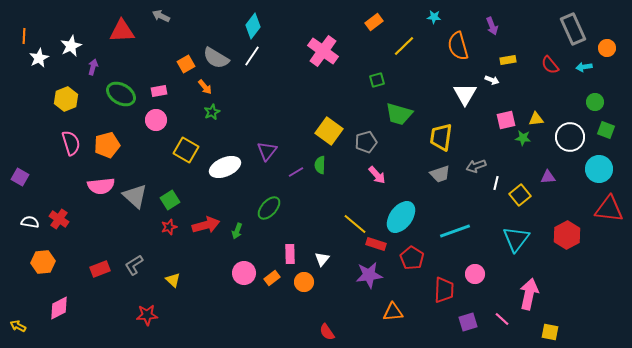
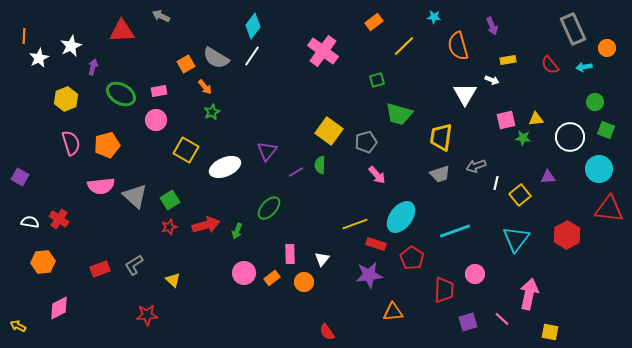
yellow line at (355, 224): rotated 60 degrees counterclockwise
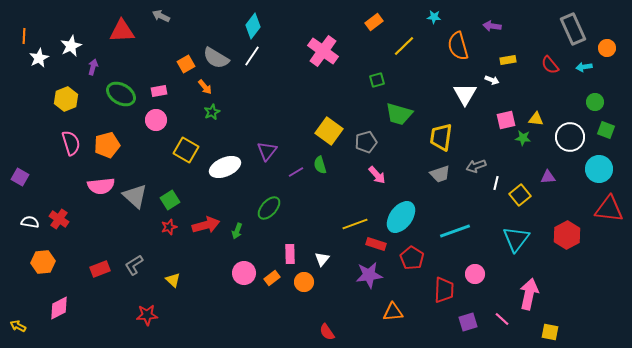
purple arrow at (492, 26): rotated 120 degrees clockwise
yellow triangle at (536, 119): rotated 14 degrees clockwise
green semicircle at (320, 165): rotated 18 degrees counterclockwise
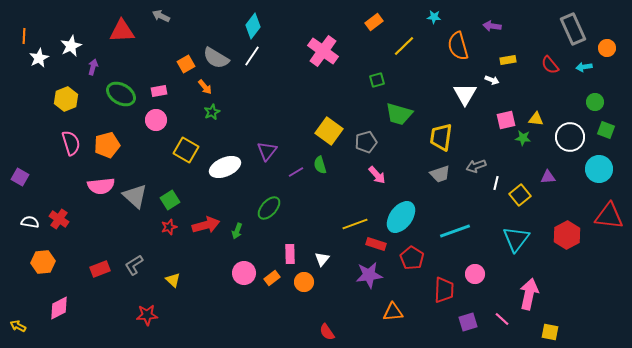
red triangle at (609, 209): moved 7 px down
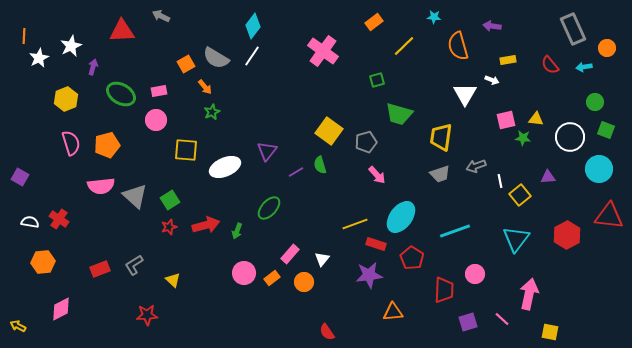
yellow square at (186, 150): rotated 25 degrees counterclockwise
white line at (496, 183): moved 4 px right, 2 px up; rotated 24 degrees counterclockwise
pink rectangle at (290, 254): rotated 42 degrees clockwise
pink diamond at (59, 308): moved 2 px right, 1 px down
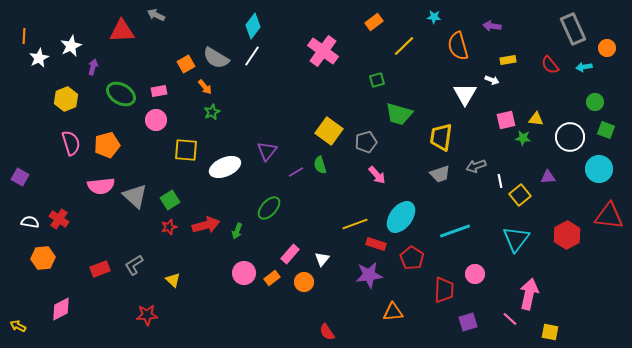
gray arrow at (161, 16): moved 5 px left, 1 px up
orange hexagon at (43, 262): moved 4 px up
pink line at (502, 319): moved 8 px right
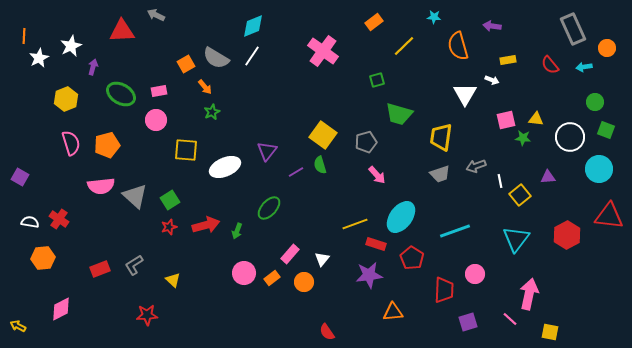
cyan diamond at (253, 26): rotated 30 degrees clockwise
yellow square at (329, 131): moved 6 px left, 4 px down
